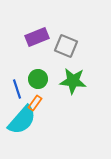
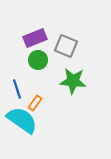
purple rectangle: moved 2 px left, 1 px down
green circle: moved 19 px up
cyan semicircle: rotated 96 degrees counterclockwise
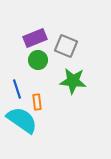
orange rectangle: moved 2 px right, 1 px up; rotated 42 degrees counterclockwise
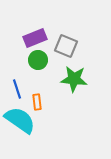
green star: moved 1 px right, 2 px up
cyan semicircle: moved 2 px left
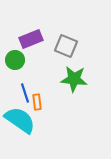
purple rectangle: moved 4 px left, 1 px down
green circle: moved 23 px left
blue line: moved 8 px right, 4 px down
